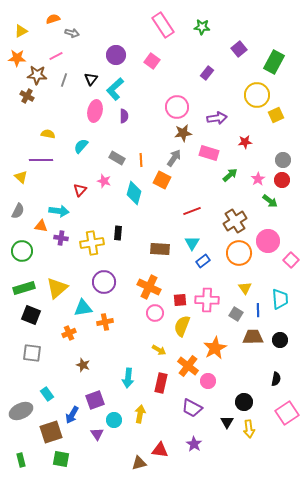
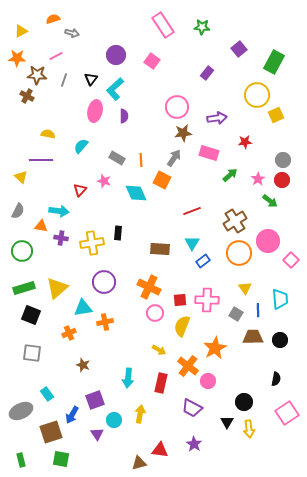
cyan diamond at (134, 193): moved 2 px right; rotated 40 degrees counterclockwise
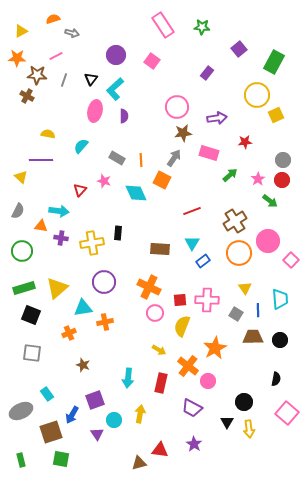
pink square at (287, 413): rotated 15 degrees counterclockwise
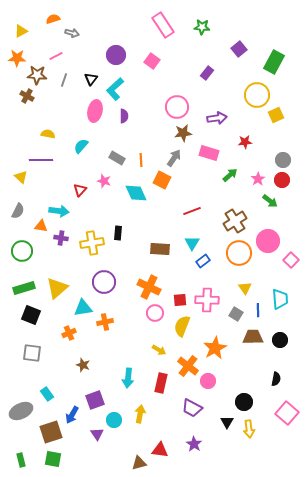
green square at (61, 459): moved 8 px left
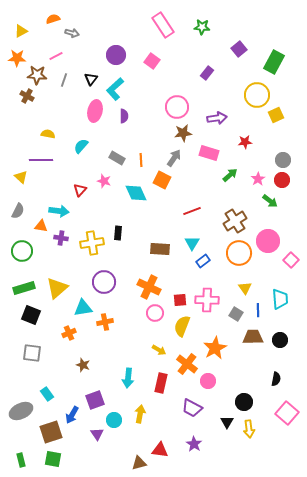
orange cross at (188, 366): moved 1 px left, 2 px up
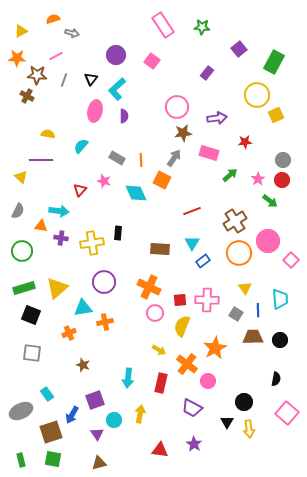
cyan L-shape at (115, 89): moved 2 px right
brown triangle at (139, 463): moved 40 px left
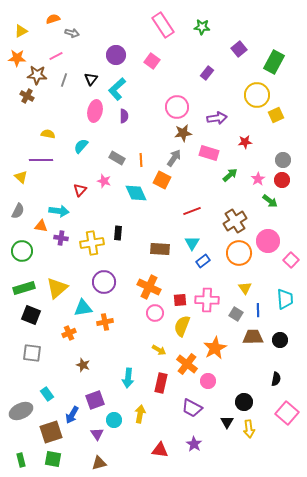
cyan trapezoid at (280, 299): moved 5 px right
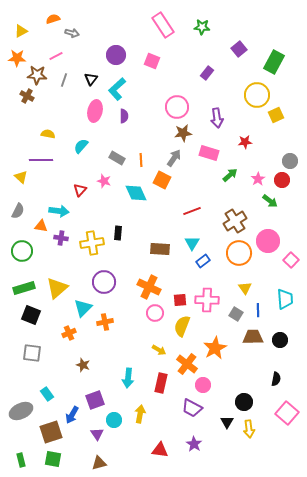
pink square at (152, 61): rotated 14 degrees counterclockwise
purple arrow at (217, 118): rotated 90 degrees clockwise
gray circle at (283, 160): moved 7 px right, 1 px down
cyan triangle at (83, 308): rotated 36 degrees counterclockwise
pink circle at (208, 381): moved 5 px left, 4 px down
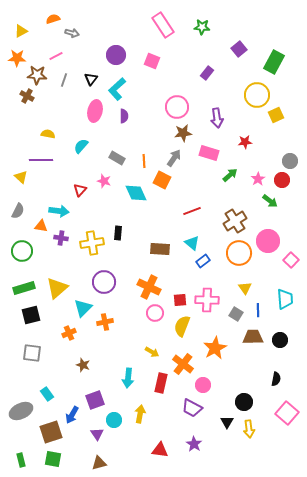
orange line at (141, 160): moved 3 px right, 1 px down
cyan triangle at (192, 243): rotated 21 degrees counterclockwise
black square at (31, 315): rotated 36 degrees counterclockwise
yellow arrow at (159, 350): moved 7 px left, 2 px down
orange cross at (187, 364): moved 4 px left
